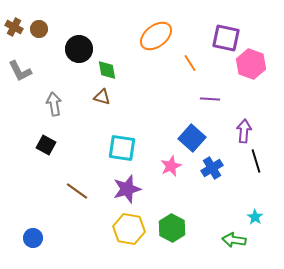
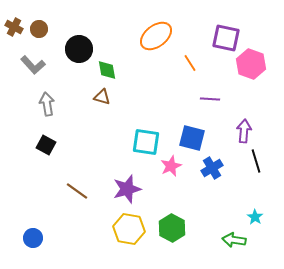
gray L-shape: moved 13 px right, 6 px up; rotated 15 degrees counterclockwise
gray arrow: moved 7 px left
blue square: rotated 28 degrees counterclockwise
cyan square: moved 24 px right, 6 px up
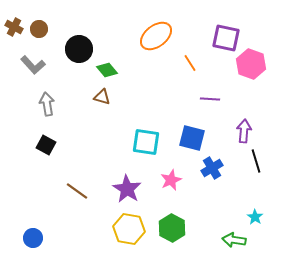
green diamond: rotated 30 degrees counterclockwise
pink star: moved 14 px down
purple star: rotated 24 degrees counterclockwise
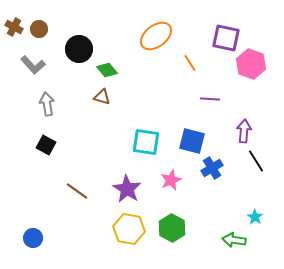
blue square: moved 3 px down
black line: rotated 15 degrees counterclockwise
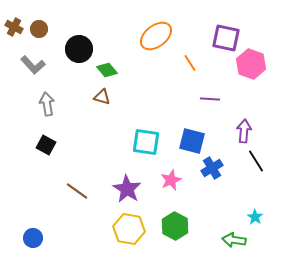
green hexagon: moved 3 px right, 2 px up
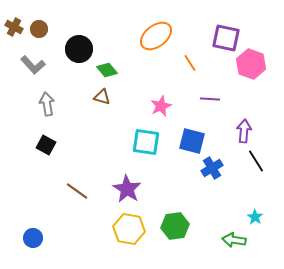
pink star: moved 10 px left, 74 px up
green hexagon: rotated 24 degrees clockwise
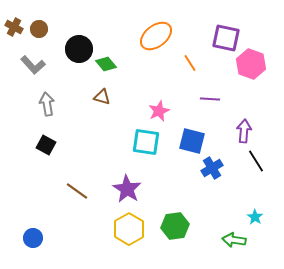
green diamond: moved 1 px left, 6 px up
pink star: moved 2 px left, 5 px down
yellow hexagon: rotated 20 degrees clockwise
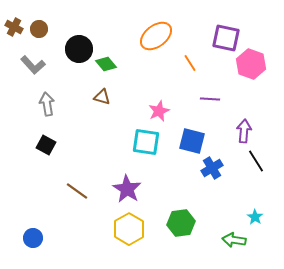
green hexagon: moved 6 px right, 3 px up
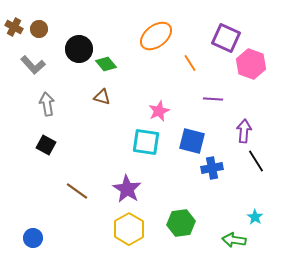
purple square: rotated 12 degrees clockwise
purple line: moved 3 px right
blue cross: rotated 20 degrees clockwise
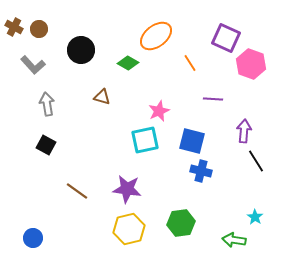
black circle: moved 2 px right, 1 px down
green diamond: moved 22 px right, 1 px up; rotated 20 degrees counterclockwise
cyan square: moved 1 px left, 2 px up; rotated 20 degrees counterclockwise
blue cross: moved 11 px left, 3 px down; rotated 25 degrees clockwise
purple star: rotated 24 degrees counterclockwise
yellow hexagon: rotated 16 degrees clockwise
